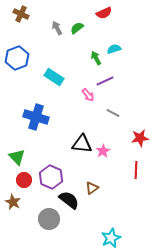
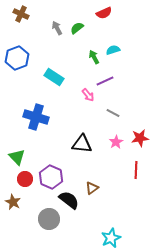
cyan semicircle: moved 1 px left, 1 px down
green arrow: moved 2 px left, 1 px up
pink star: moved 13 px right, 9 px up
red circle: moved 1 px right, 1 px up
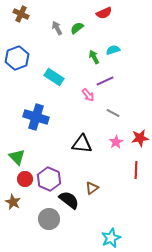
purple hexagon: moved 2 px left, 2 px down
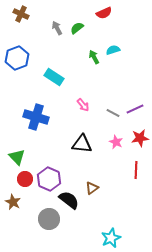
purple line: moved 30 px right, 28 px down
pink arrow: moved 5 px left, 10 px down
pink star: rotated 16 degrees counterclockwise
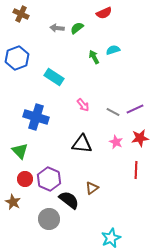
gray arrow: rotated 56 degrees counterclockwise
gray line: moved 1 px up
green triangle: moved 3 px right, 6 px up
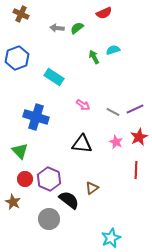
pink arrow: rotated 16 degrees counterclockwise
red star: moved 1 px left, 1 px up; rotated 18 degrees counterclockwise
